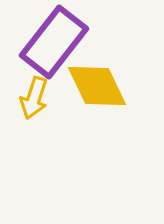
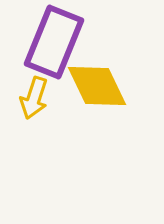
purple rectangle: rotated 16 degrees counterclockwise
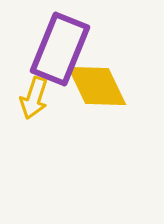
purple rectangle: moved 6 px right, 7 px down
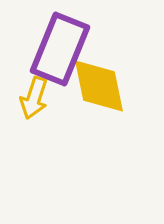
yellow diamond: moved 2 px right; rotated 14 degrees clockwise
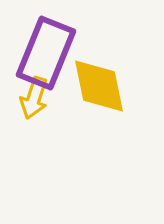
purple rectangle: moved 14 px left, 4 px down
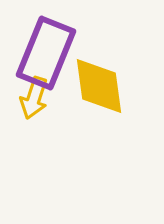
yellow diamond: rotated 4 degrees clockwise
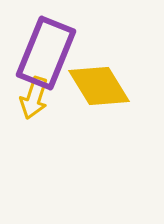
yellow diamond: rotated 24 degrees counterclockwise
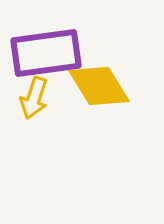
purple rectangle: rotated 60 degrees clockwise
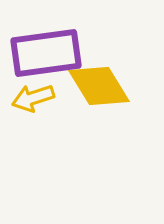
yellow arrow: moved 1 px left; rotated 54 degrees clockwise
